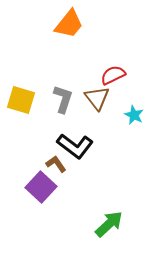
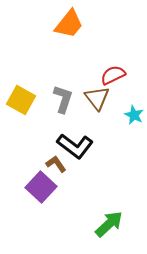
yellow square: rotated 12 degrees clockwise
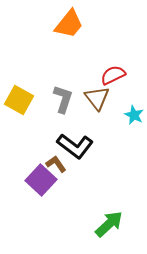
yellow square: moved 2 px left
purple square: moved 7 px up
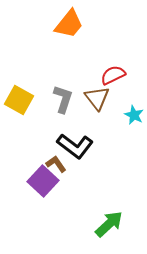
purple square: moved 2 px right, 1 px down
